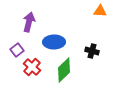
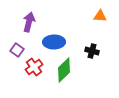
orange triangle: moved 5 px down
purple square: rotated 16 degrees counterclockwise
red cross: moved 2 px right; rotated 12 degrees clockwise
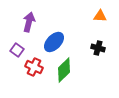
blue ellipse: rotated 45 degrees counterclockwise
black cross: moved 6 px right, 3 px up
red cross: rotated 30 degrees counterclockwise
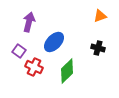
orange triangle: rotated 24 degrees counterclockwise
purple square: moved 2 px right, 1 px down
green diamond: moved 3 px right, 1 px down
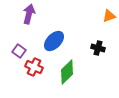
orange triangle: moved 9 px right
purple arrow: moved 8 px up
blue ellipse: moved 1 px up
green diamond: moved 1 px down
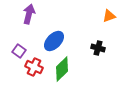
green diamond: moved 5 px left, 3 px up
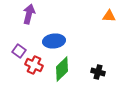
orange triangle: rotated 24 degrees clockwise
blue ellipse: rotated 40 degrees clockwise
black cross: moved 24 px down
red cross: moved 2 px up
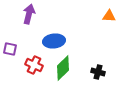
purple square: moved 9 px left, 2 px up; rotated 24 degrees counterclockwise
green diamond: moved 1 px right, 1 px up
